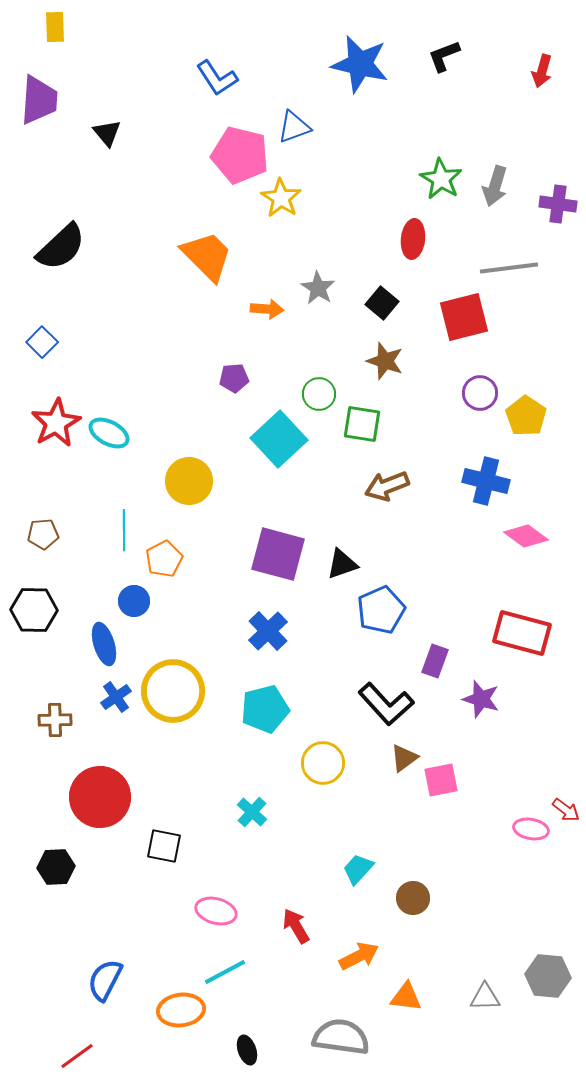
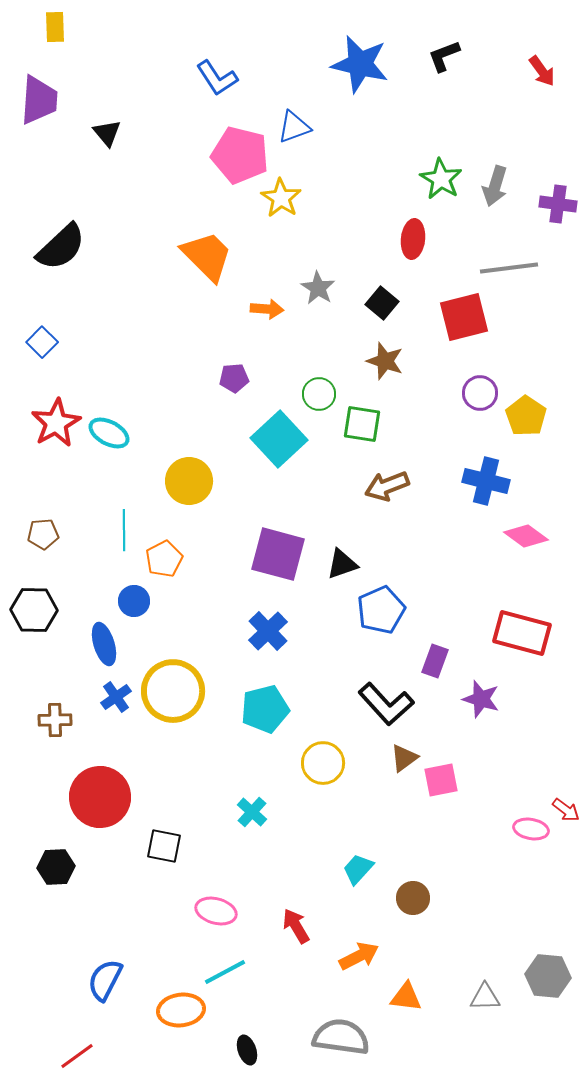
red arrow at (542, 71): rotated 52 degrees counterclockwise
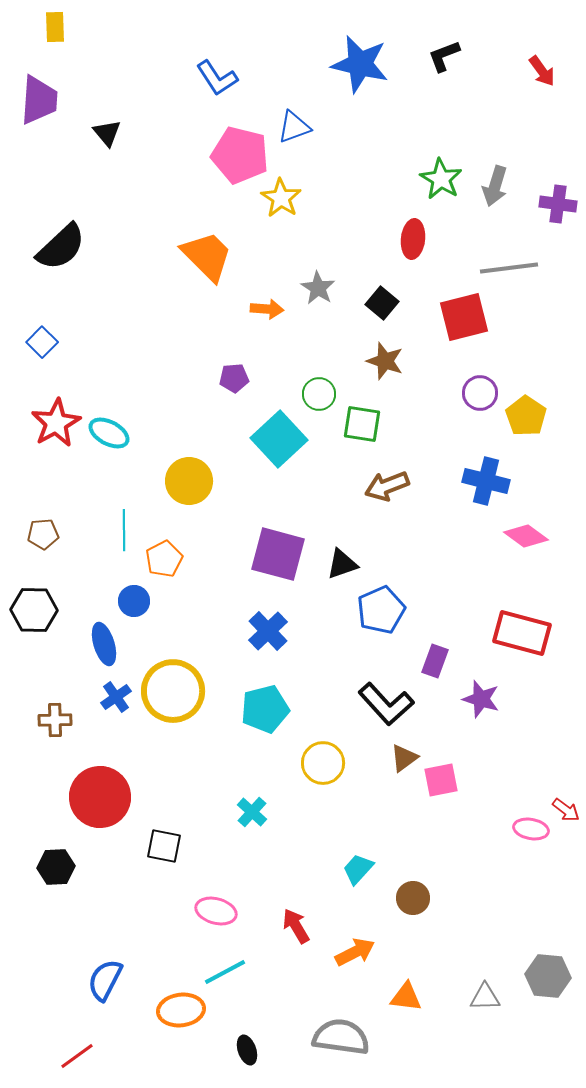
orange arrow at (359, 956): moved 4 px left, 4 px up
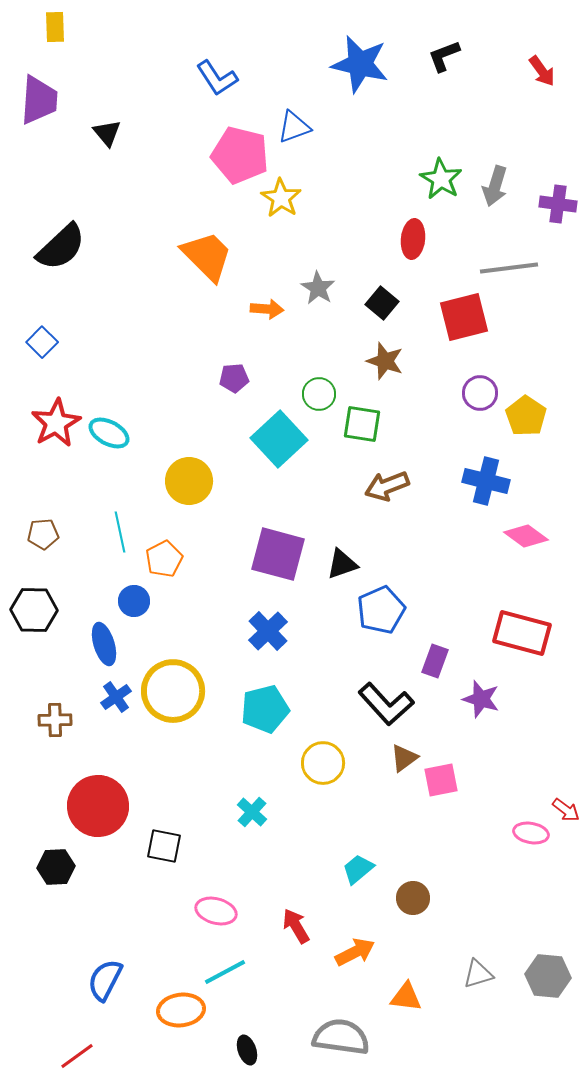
cyan line at (124, 530): moved 4 px left, 2 px down; rotated 12 degrees counterclockwise
red circle at (100, 797): moved 2 px left, 9 px down
pink ellipse at (531, 829): moved 4 px down
cyan trapezoid at (358, 869): rotated 8 degrees clockwise
gray triangle at (485, 997): moved 7 px left, 23 px up; rotated 16 degrees counterclockwise
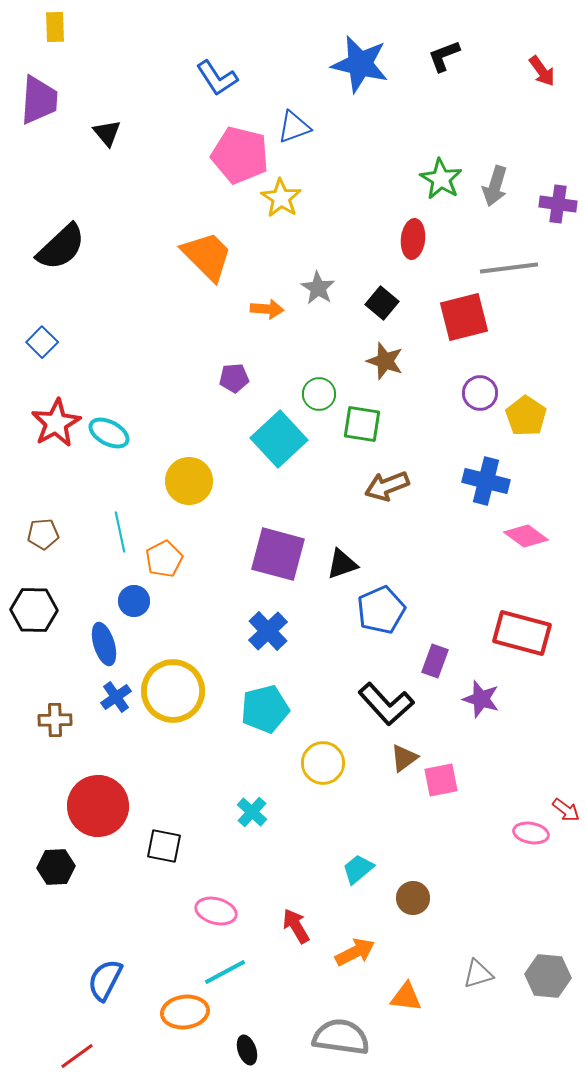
orange ellipse at (181, 1010): moved 4 px right, 2 px down
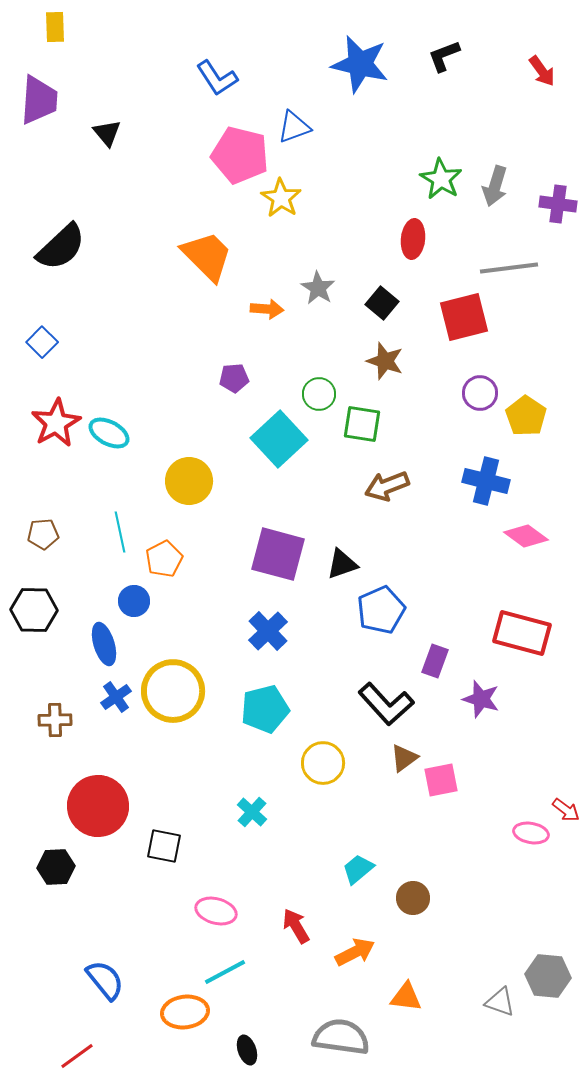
gray triangle at (478, 974): moved 22 px right, 28 px down; rotated 36 degrees clockwise
blue semicircle at (105, 980): rotated 114 degrees clockwise
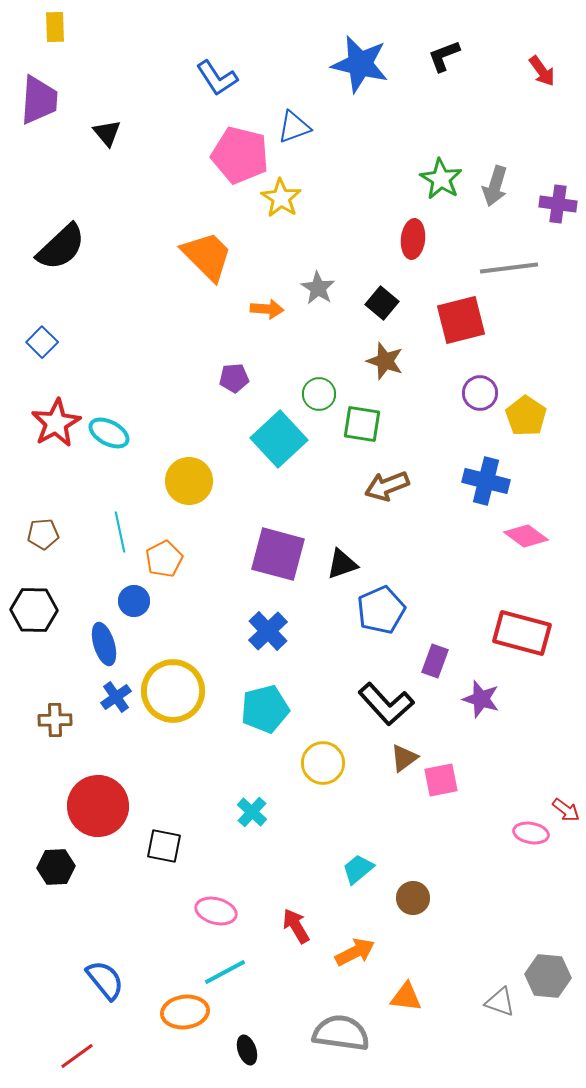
red square at (464, 317): moved 3 px left, 3 px down
gray semicircle at (341, 1037): moved 4 px up
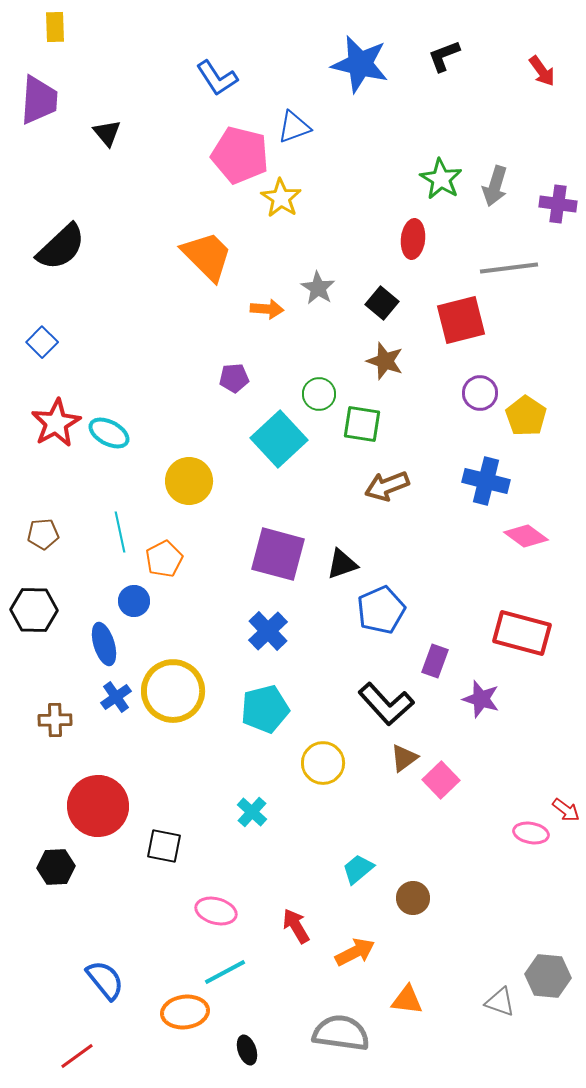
pink square at (441, 780): rotated 33 degrees counterclockwise
orange triangle at (406, 997): moved 1 px right, 3 px down
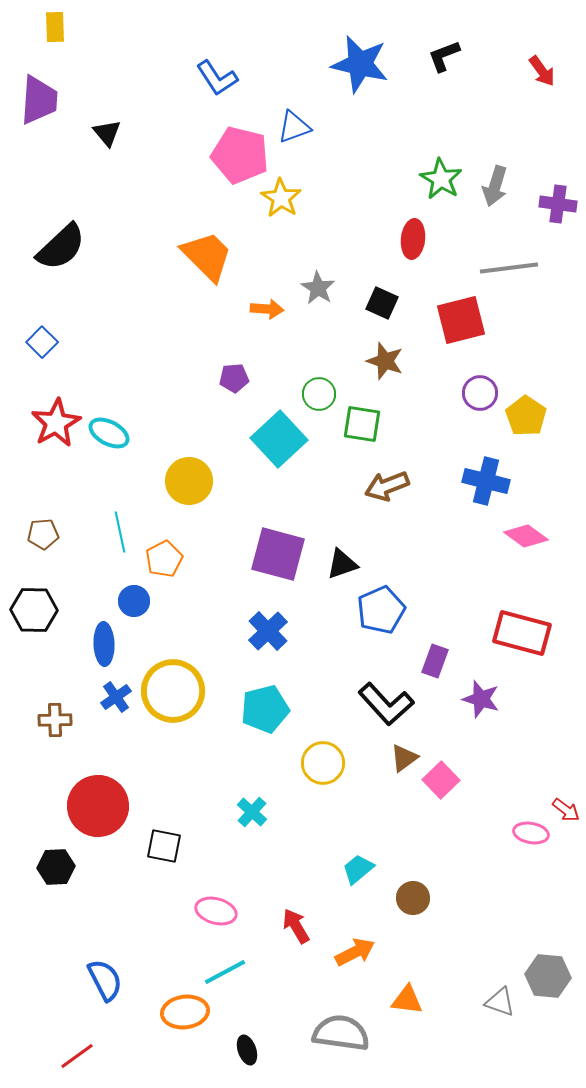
black square at (382, 303): rotated 16 degrees counterclockwise
blue ellipse at (104, 644): rotated 15 degrees clockwise
blue semicircle at (105, 980): rotated 12 degrees clockwise
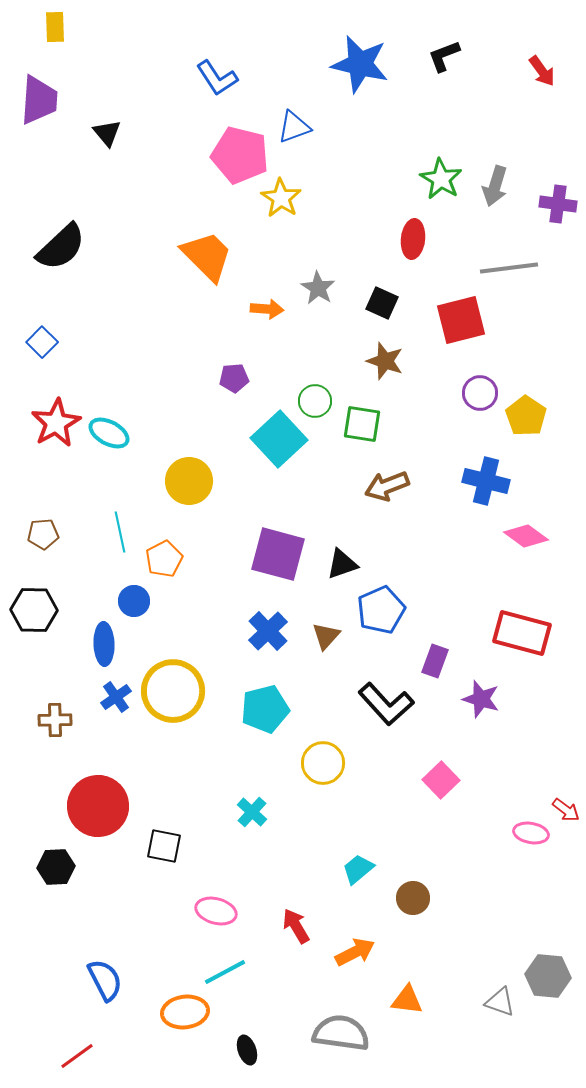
green circle at (319, 394): moved 4 px left, 7 px down
brown triangle at (404, 758): moved 78 px left, 122 px up; rotated 12 degrees counterclockwise
